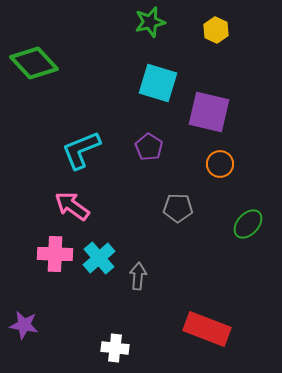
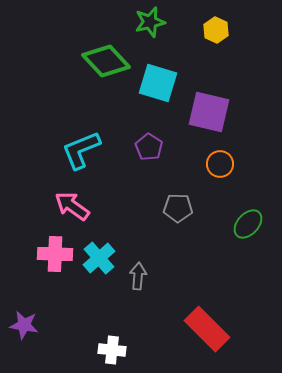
green diamond: moved 72 px right, 2 px up
red rectangle: rotated 24 degrees clockwise
white cross: moved 3 px left, 2 px down
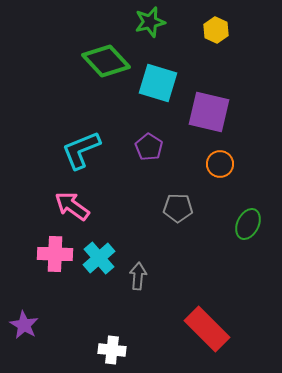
green ellipse: rotated 16 degrees counterclockwise
purple star: rotated 20 degrees clockwise
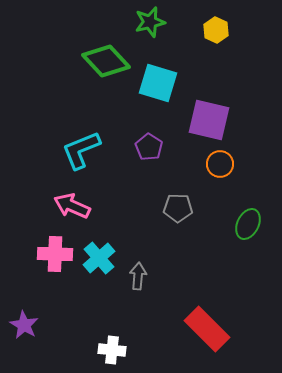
purple square: moved 8 px down
pink arrow: rotated 12 degrees counterclockwise
